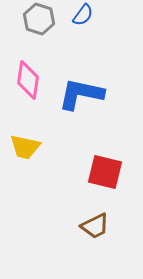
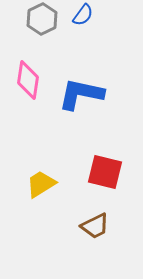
gray hexagon: moved 3 px right; rotated 16 degrees clockwise
yellow trapezoid: moved 16 px right, 37 px down; rotated 136 degrees clockwise
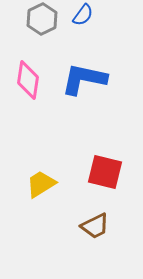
blue L-shape: moved 3 px right, 15 px up
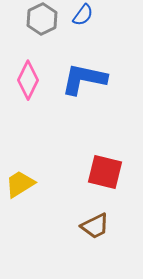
pink diamond: rotated 18 degrees clockwise
yellow trapezoid: moved 21 px left
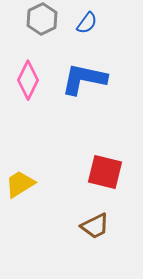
blue semicircle: moved 4 px right, 8 px down
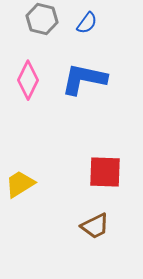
gray hexagon: rotated 20 degrees counterclockwise
red square: rotated 12 degrees counterclockwise
